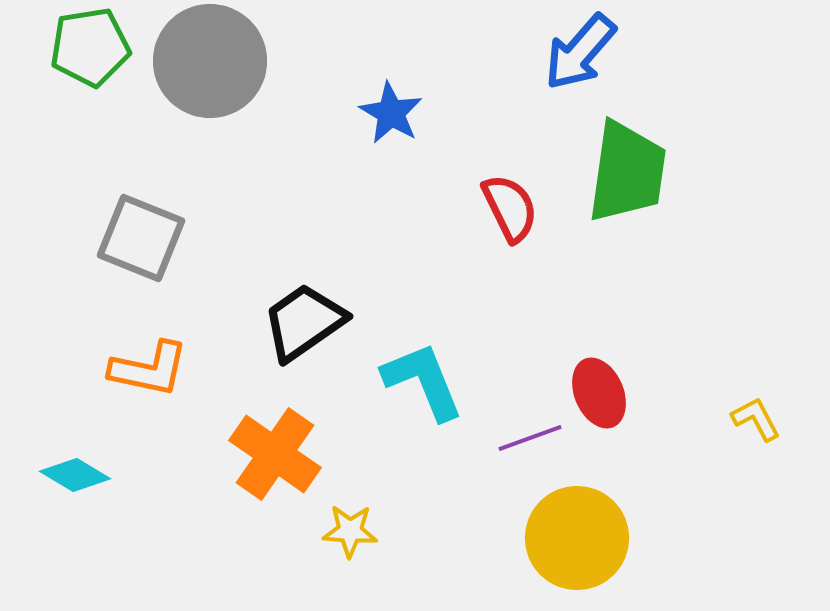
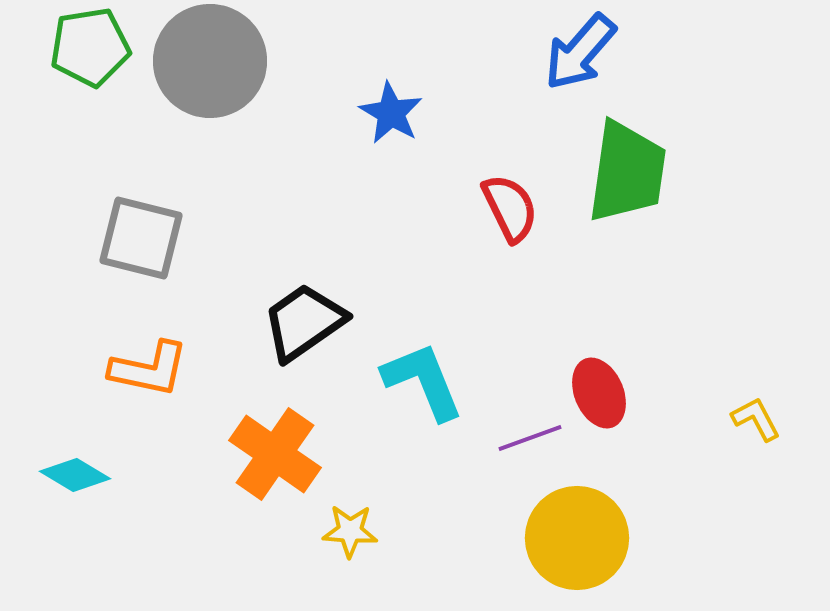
gray square: rotated 8 degrees counterclockwise
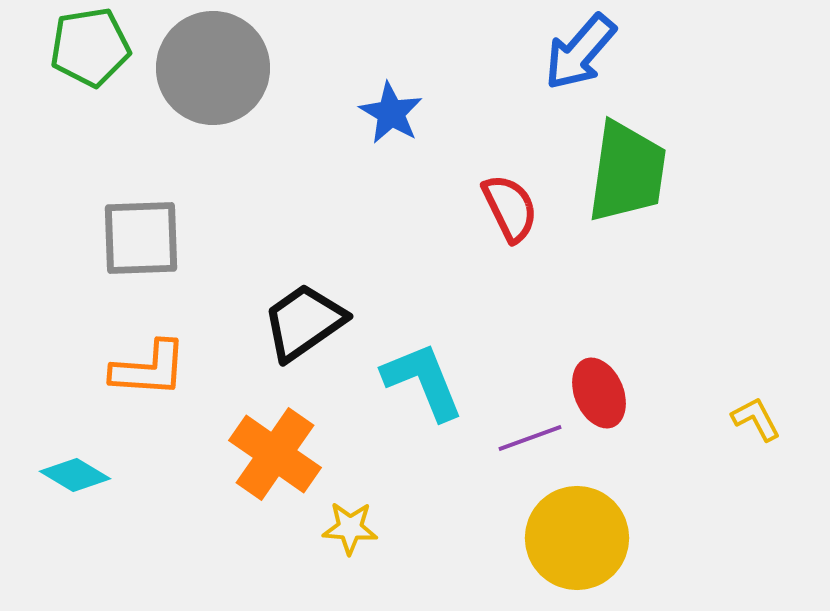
gray circle: moved 3 px right, 7 px down
gray square: rotated 16 degrees counterclockwise
orange L-shape: rotated 8 degrees counterclockwise
yellow star: moved 3 px up
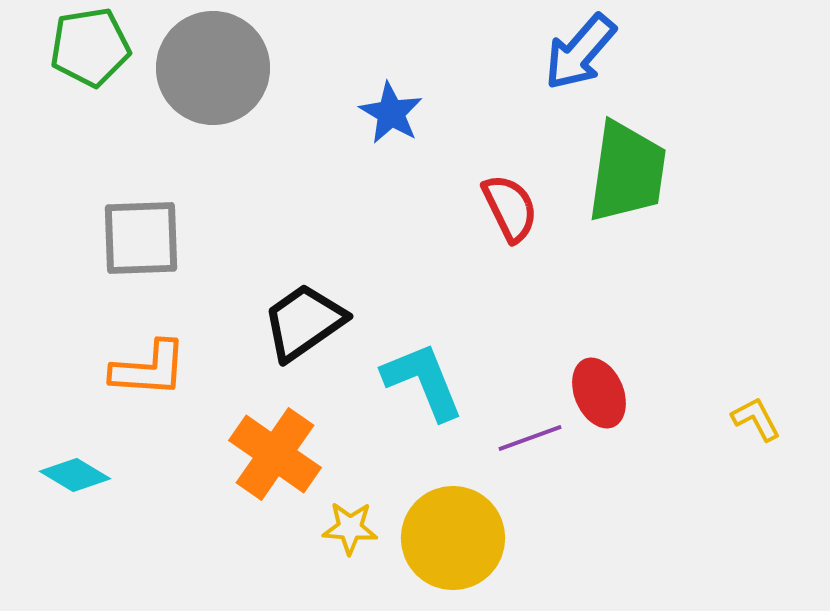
yellow circle: moved 124 px left
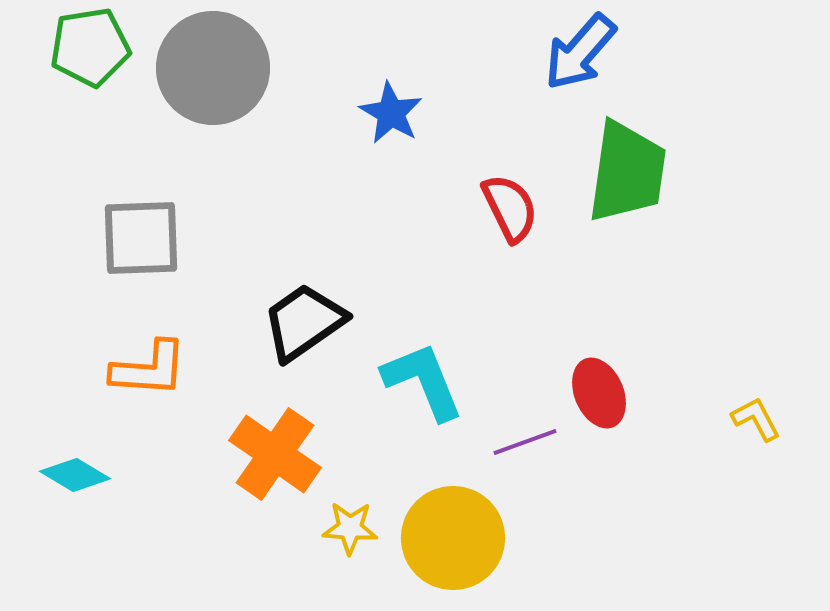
purple line: moved 5 px left, 4 px down
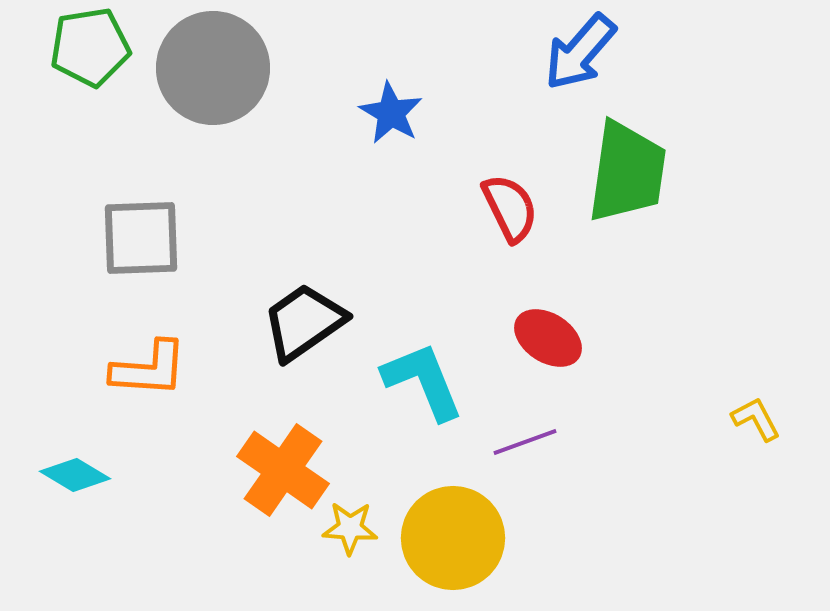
red ellipse: moved 51 px left, 55 px up; rotated 34 degrees counterclockwise
orange cross: moved 8 px right, 16 px down
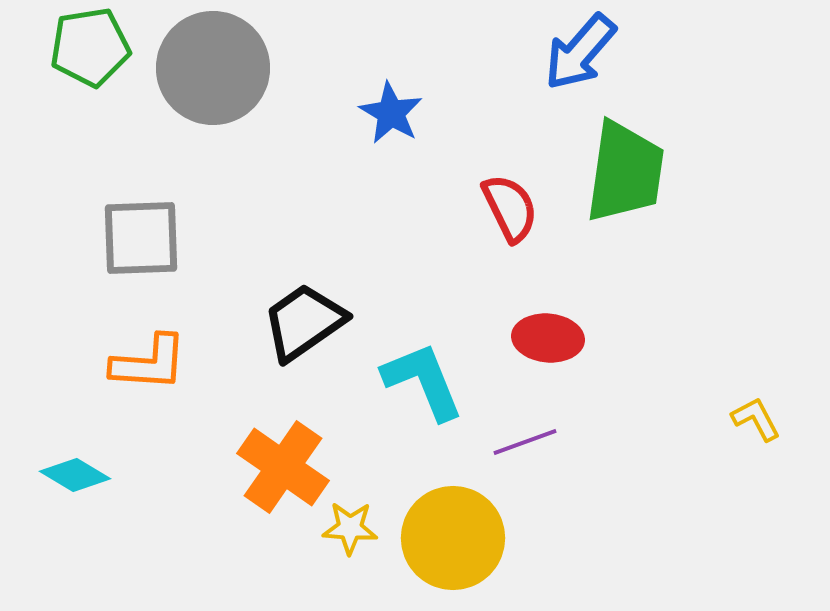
green trapezoid: moved 2 px left
red ellipse: rotated 28 degrees counterclockwise
orange L-shape: moved 6 px up
orange cross: moved 3 px up
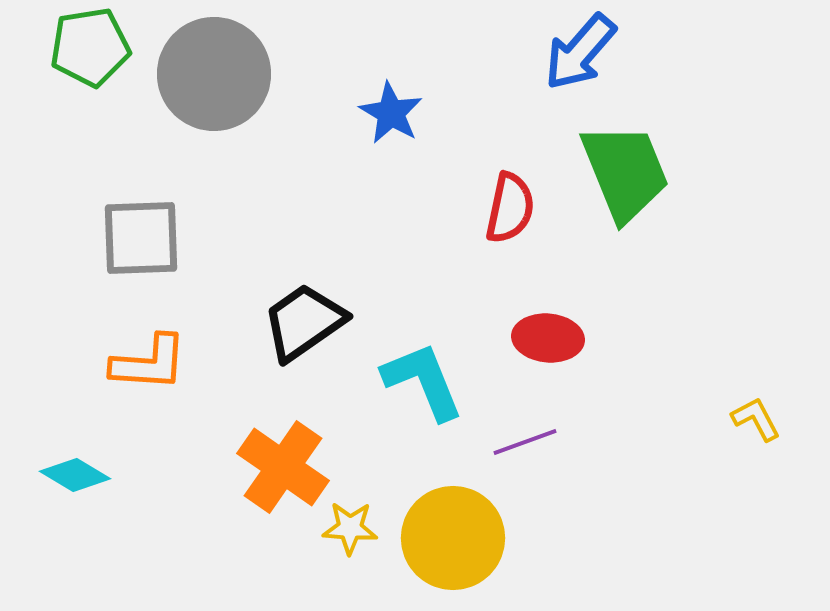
gray circle: moved 1 px right, 6 px down
green trapezoid: rotated 30 degrees counterclockwise
red semicircle: rotated 38 degrees clockwise
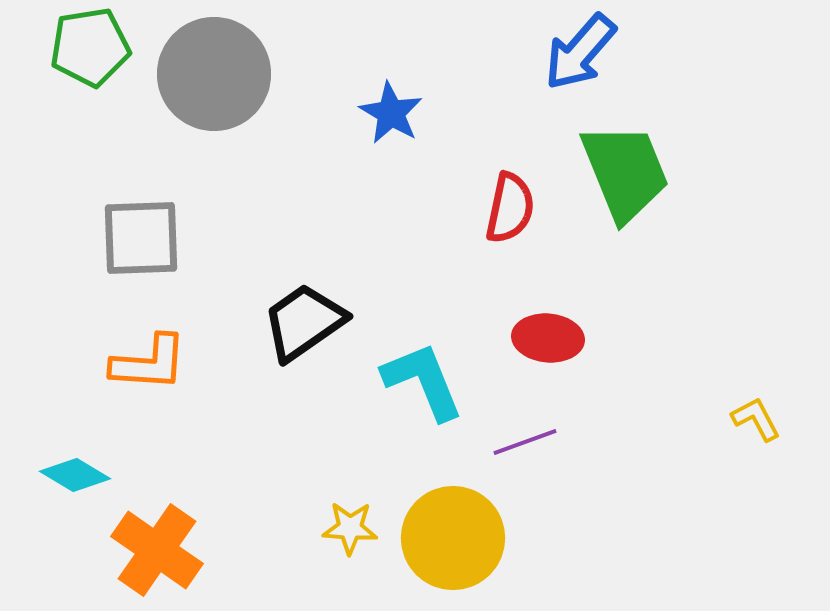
orange cross: moved 126 px left, 83 px down
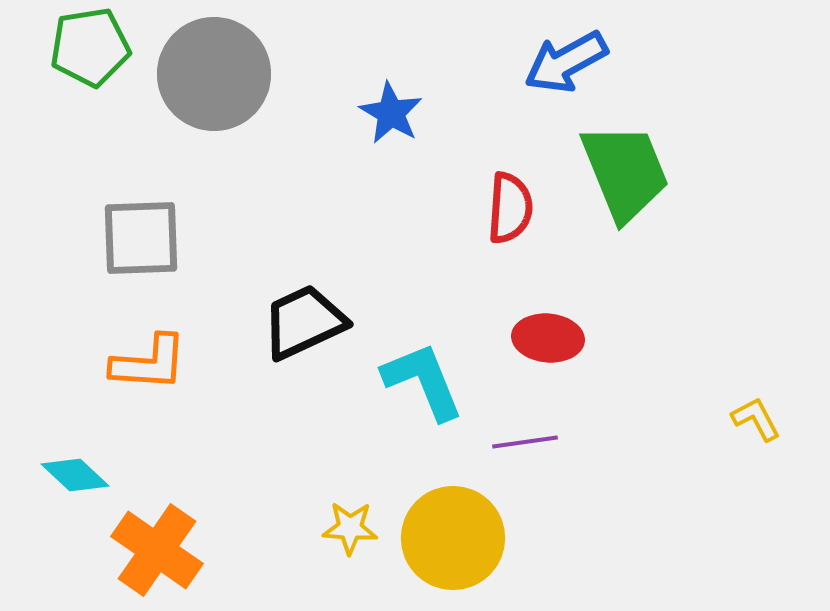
blue arrow: moved 14 px left, 10 px down; rotated 20 degrees clockwise
red semicircle: rotated 8 degrees counterclockwise
black trapezoid: rotated 10 degrees clockwise
purple line: rotated 12 degrees clockwise
cyan diamond: rotated 12 degrees clockwise
